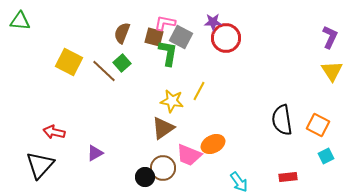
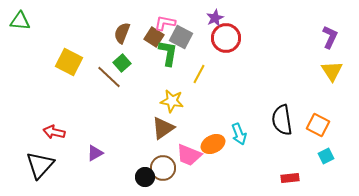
purple star: moved 2 px right, 4 px up; rotated 24 degrees counterclockwise
brown square: rotated 18 degrees clockwise
brown line: moved 5 px right, 6 px down
yellow line: moved 17 px up
red rectangle: moved 2 px right, 1 px down
cyan arrow: moved 48 px up; rotated 15 degrees clockwise
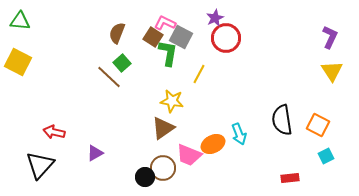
pink L-shape: rotated 15 degrees clockwise
brown semicircle: moved 5 px left
brown square: moved 1 px left
yellow square: moved 51 px left
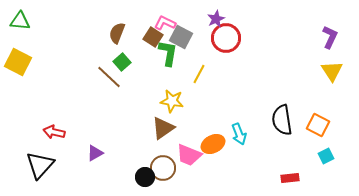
purple star: moved 1 px right, 1 px down
green square: moved 1 px up
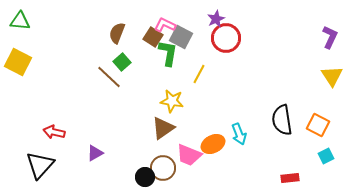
pink L-shape: moved 2 px down
yellow triangle: moved 5 px down
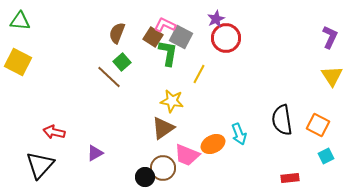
pink trapezoid: moved 2 px left
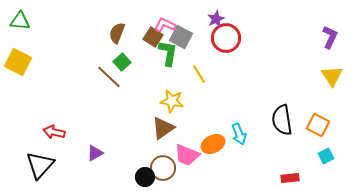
yellow line: rotated 60 degrees counterclockwise
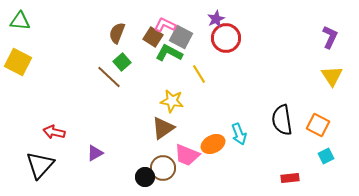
green L-shape: moved 1 px right; rotated 72 degrees counterclockwise
